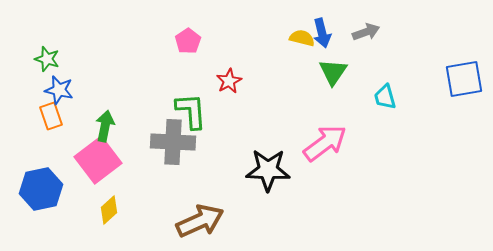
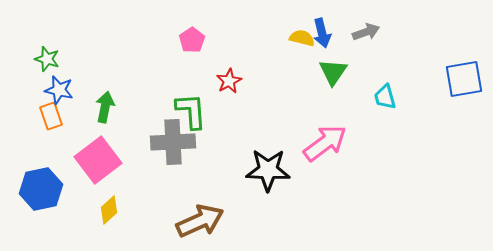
pink pentagon: moved 4 px right, 1 px up
green arrow: moved 19 px up
gray cross: rotated 6 degrees counterclockwise
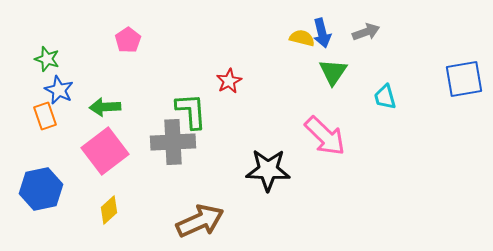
pink pentagon: moved 64 px left
blue star: rotated 12 degrees clockwise
green arrow: rotated 104 degrees counterclockwise
orange rectangle: moved 6 px left
pink arrow: moved 7 px up; rotated 81 degrees clockwise
pink square: moved 7 px right, 9 px up
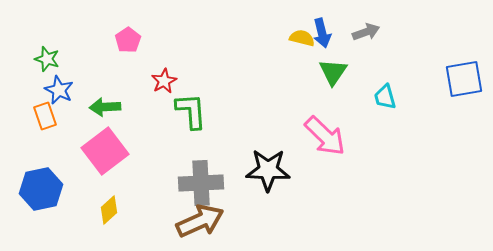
red star: moved 65 px left
gray cross: moved 28 px right, 41 px down
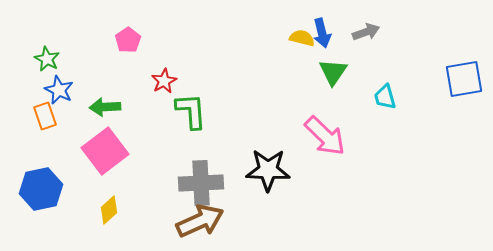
green star: rotated 10 degrees clockwise
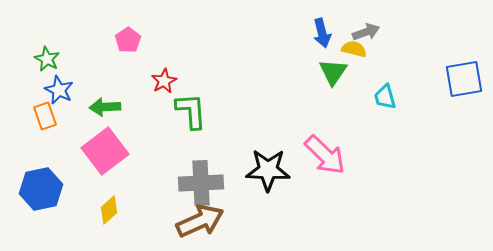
yellow semicircle: moved 52 px right, 11 px down
pink arrow: moved 19 px down
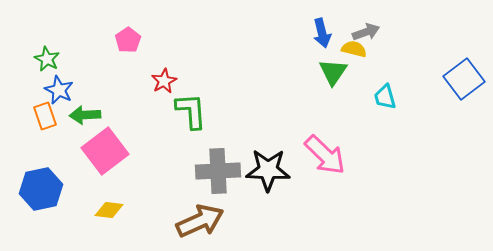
blue square: rotated 27 degrees counterclockwise
green arrow: moved 20 px left, 8 px down
gray cross: moved 17 px right, 12 px up
yellow diamond: rotated 48 degrees clockwise
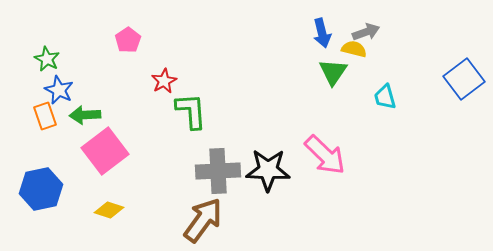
yellow diamond: rotated 12 degrees clockwise
brown arrow: moved 3 px right, 1 px up; rotated 30 degrees counterclockwise
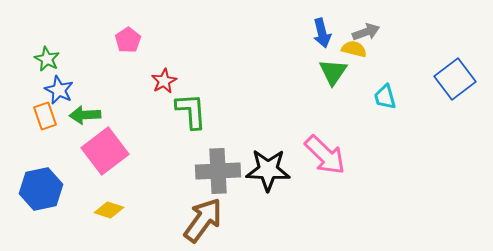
blue square: moved 9 px left
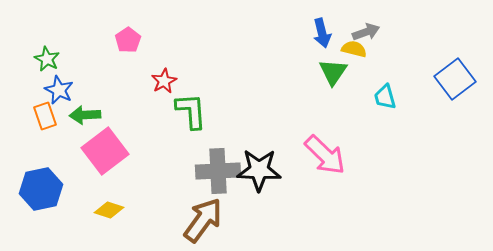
black star: moved 9 px left
